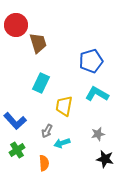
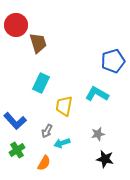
blue pentagon: moved 22 px right
orange semicircle: rotated 35 degrees clockwise
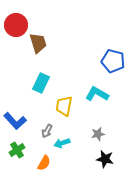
blue pentagon: rotated 30 degrees clockwise
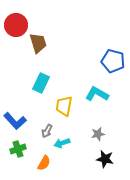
green cross: moved 1 px right, 1 px up; rotated 14 degrees clockwise
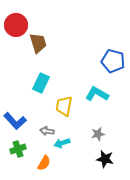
gray arrow: rotated 72 degrees clockwise
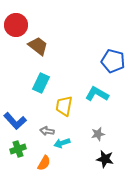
brown trapezoid: moved 3 px down; rotated 35 degrees counterclockwise
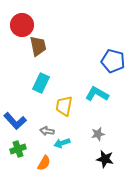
red circle: moved 6 px right
brown trapezoid: rotated 40 degrees clockwise
